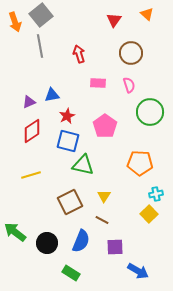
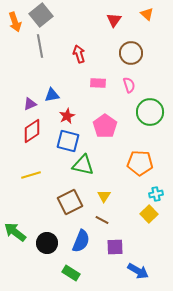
purple triangle: moved 1 px right, 2 px down
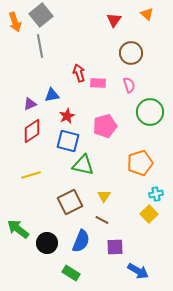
red arrow: moved 19 px down
pink pentagon: rotated 20 degrees clockwise
orange pentagon: rotated 20 degrees counterclockwise
green arrow: moved 3 px right, 3 px up
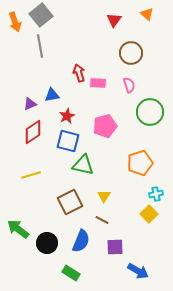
red diamond: moved 1 px right, 1 px down
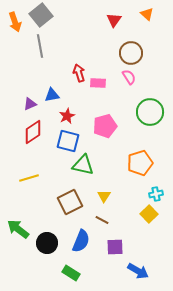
pink semicircle: moved 8 px up; rotated 14 degrees counterclockwise
yellow line: moved 2 px left, 3 px down
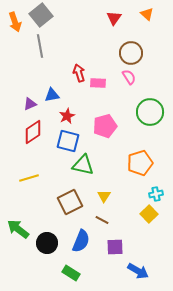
red triangle: moved 2 px up
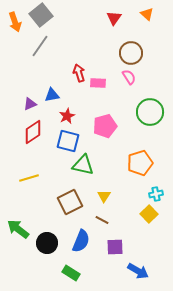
gray line: rotated 45 degrees clockwise
